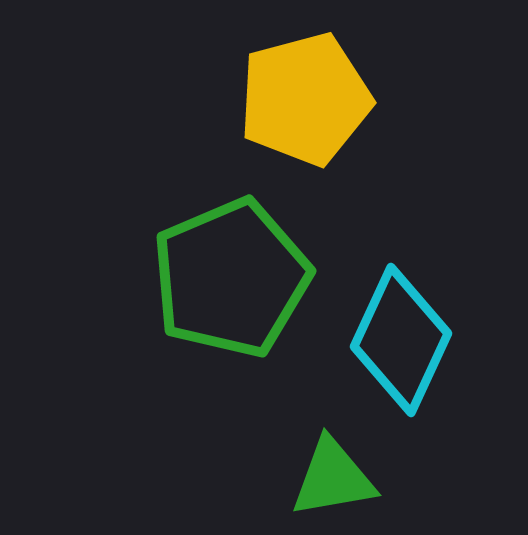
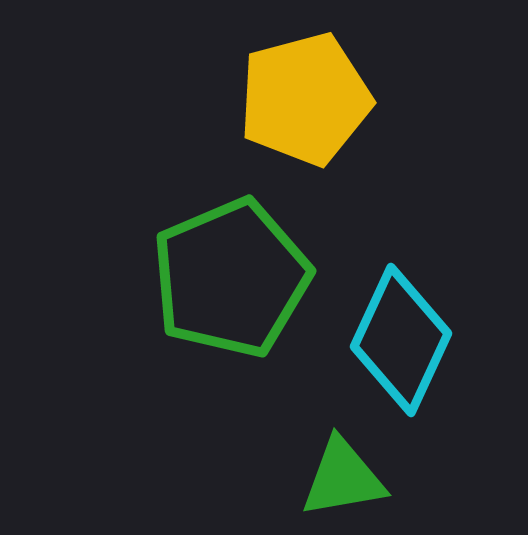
green triangle: moved 10 px right
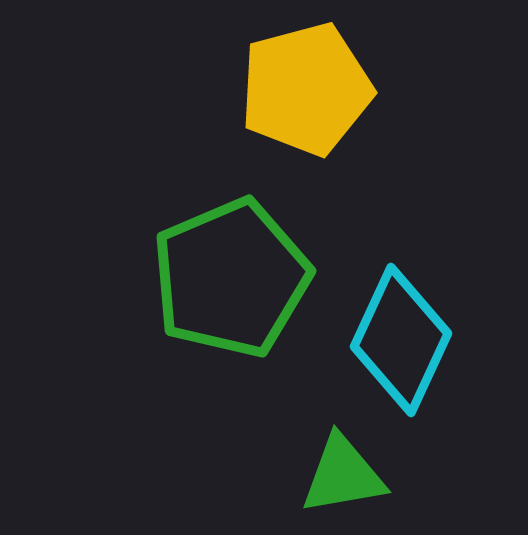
yellow pentagon: moved 1 px right, 10 px up
green triangle: moved 3 px up
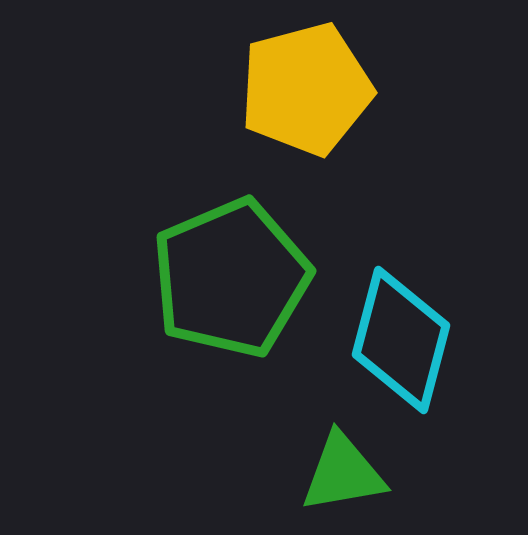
cyan diamond: rotated 10 degrees counterclockwise
green triangle: moved 2 px up
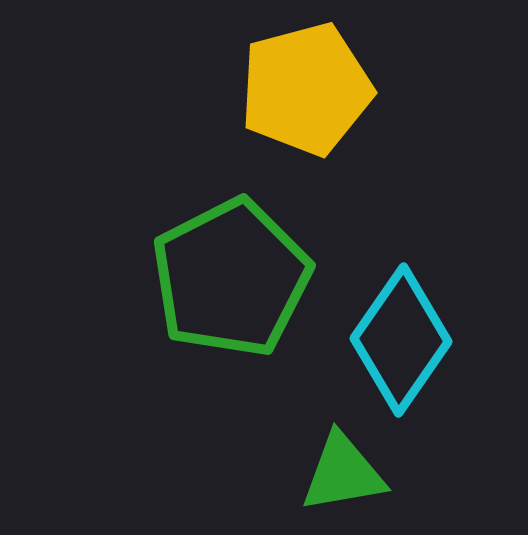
green pentagon: rotated 4 degrees counterclockwise
cyan diamond: rotated 20 degrees clockwise
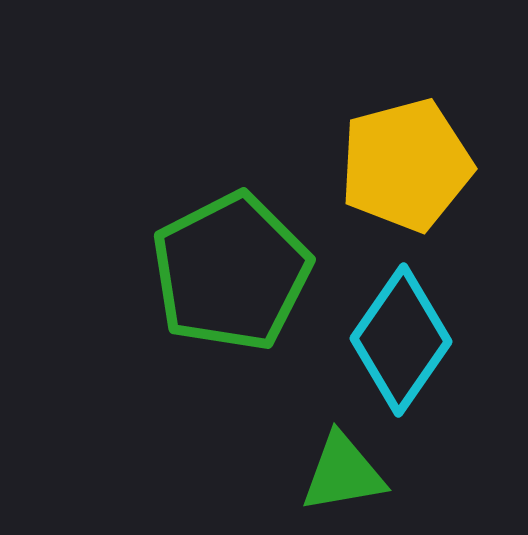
yellow pentagon: moved 100 px right, 76 px down
green pentagon: moved 6 px up
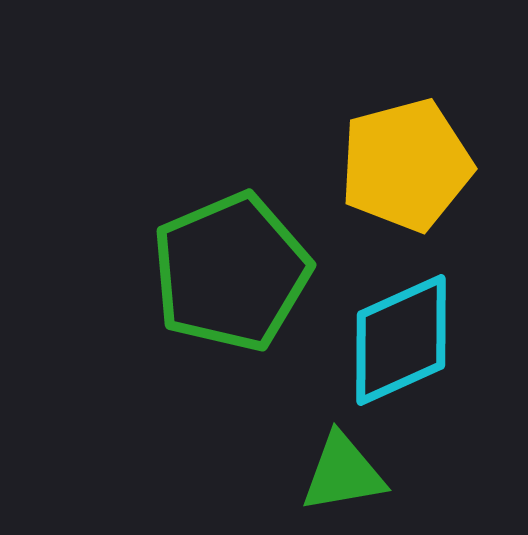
green pentagon: rotated 4 degrees clockwise
cyan diamond: rotated 31 degrees clockwise
